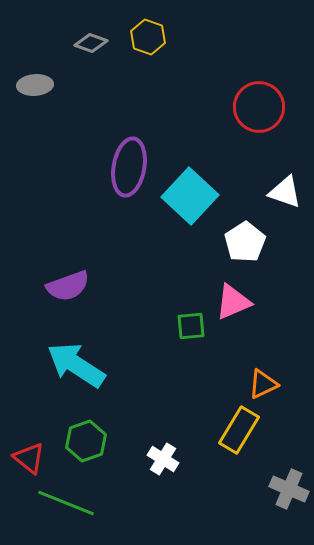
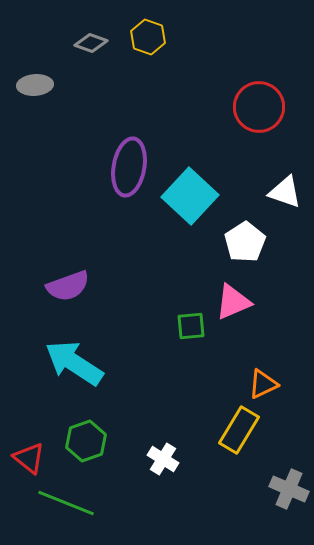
cyan arrow: moved 2 px left, 2 px up
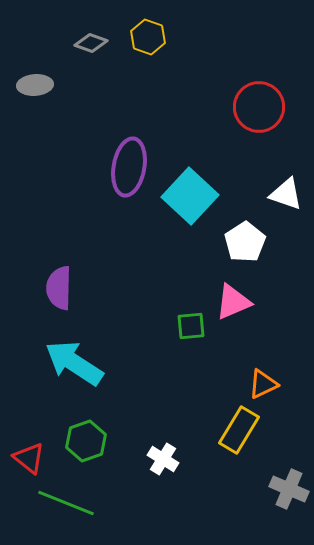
white triangle: moved 1 px right, 2 px down
purple semicircle: moved 9 px left, 2 px down; rotated 111 degrees clockwise
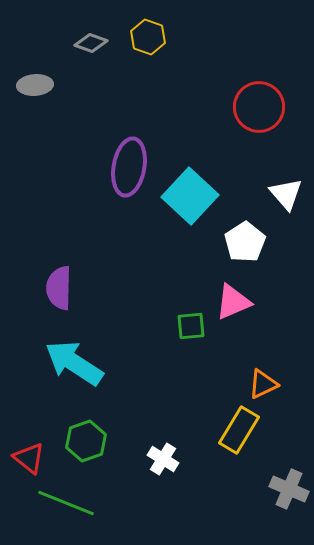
white triangle: rotated 30 degrees clockwise
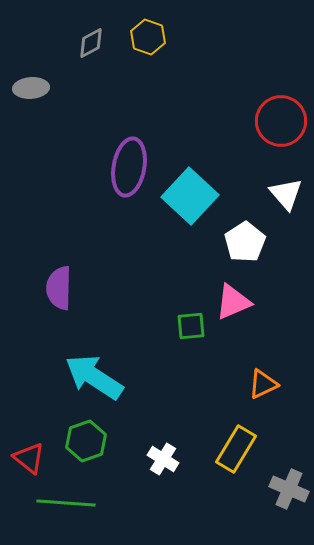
gray diamond: rotated 48 degrees counterclockwise
gray ellipse: moved 4 px left, 3 px down
red circle: moved 22 px right, 14 px down
cyan arrow: moved 20 px right, 14 px down
yellow rectangle: moved 3 px left, 19 px down
green line: rotated 18 degrees counterclockwise
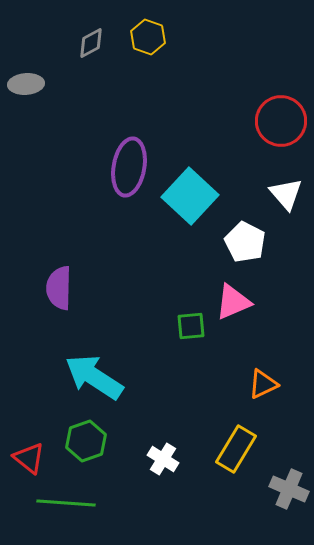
gray ellipse: moved 5 px left, 4 px up
white pentagon: rotated 12 degrees counterclockwise
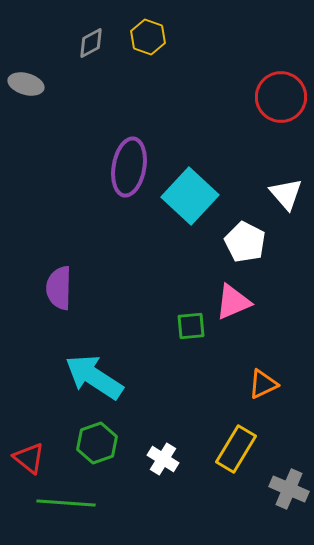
gray ellipse: rotated 20 degrees clockwise
red circle: moved 24 px up
green hexagon: moved 11 px right, 2 px down
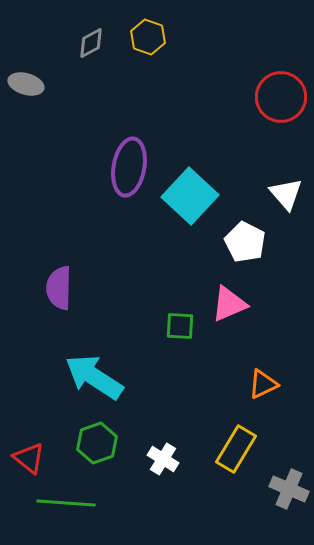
pink triangle: moved 4 px left, 2 px down
green square: moved 11 px left; rotated 8 degrees clockwise
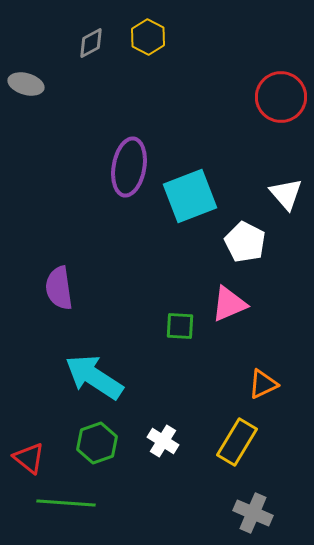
yellow hexagon: rotated 8 degrees clockwise
cyan square: rotated 26 degrees clockwise
purple semicircle: rotated 9 degrees counterclockwise
yellow rectangle: moved 1 px right, 7 px up
white cross: moved 18 px up
gray cross: moved 36 px left, 24 px down
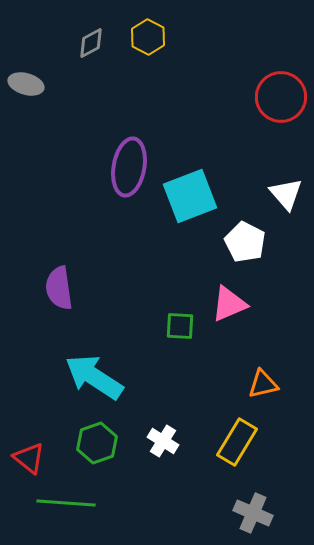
orange triangle: rotated 12 degrees clockwise
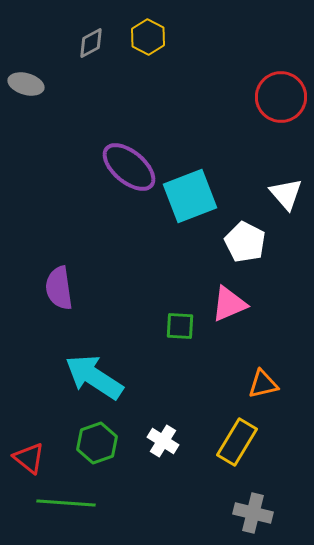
purple ellipse: rotated 60 degrees counterclockwise
gray cross: rotated 9 degrees counterclockwise
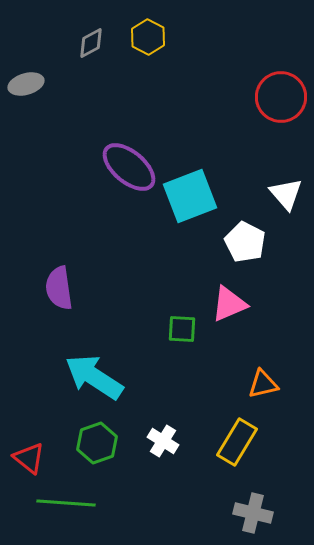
gray ellipse: rotated 32 degrees counterclockwise
green square: moved 2 px right, 3 px down
